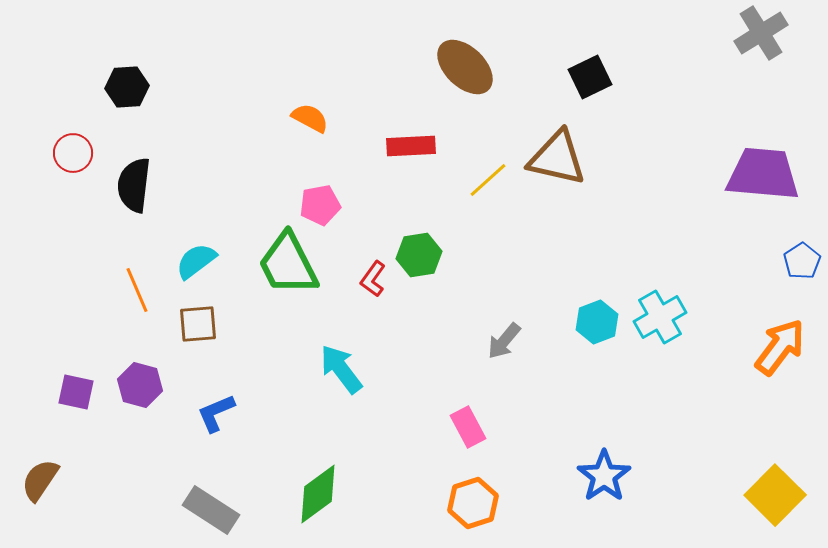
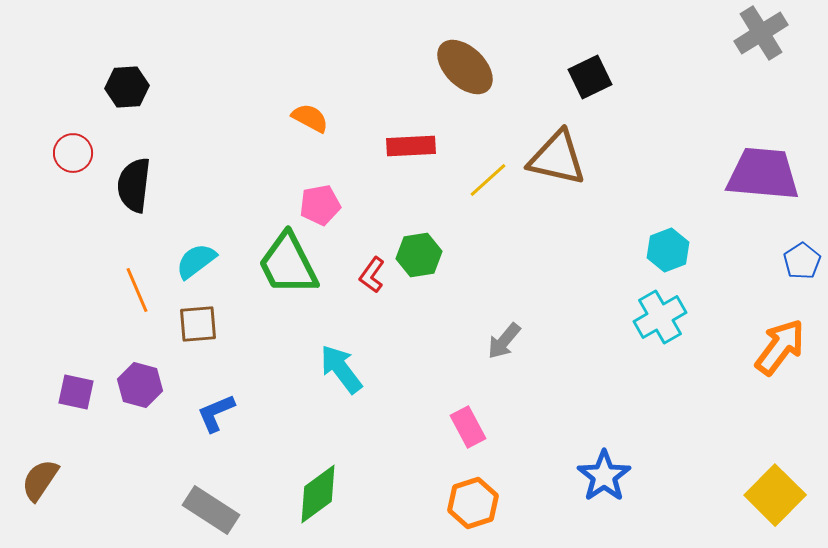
red L-shape: moved 1 px left, 4 px up
cyan hexagon: moved 71 px right, 72 px up
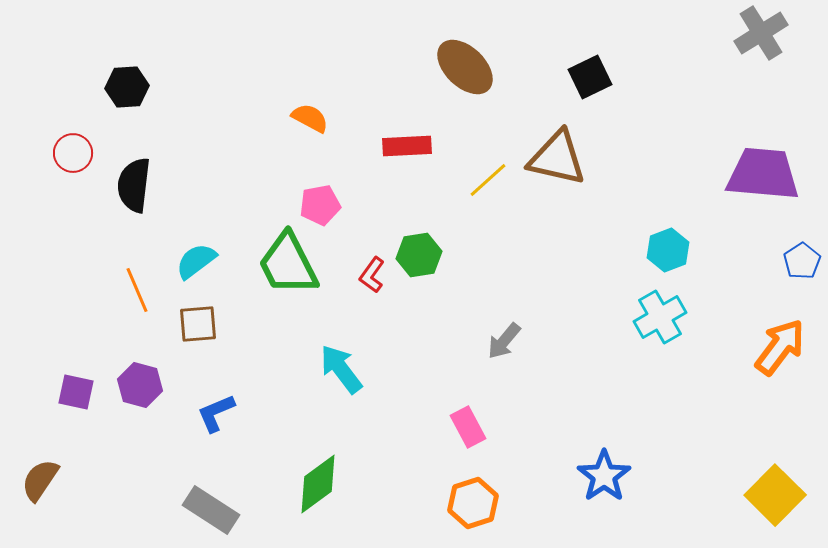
red rectangle: moved 4 px left
green diamond: moved 10 px up
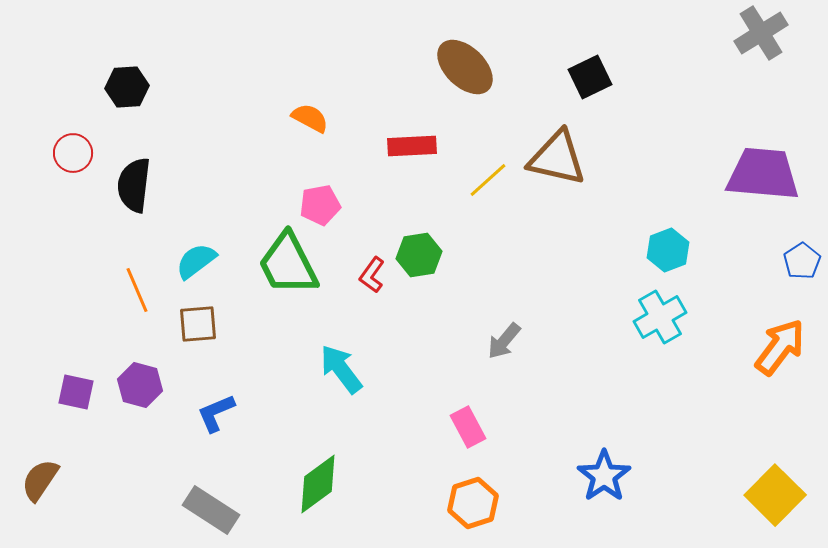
red rectangle: moved 5 px right
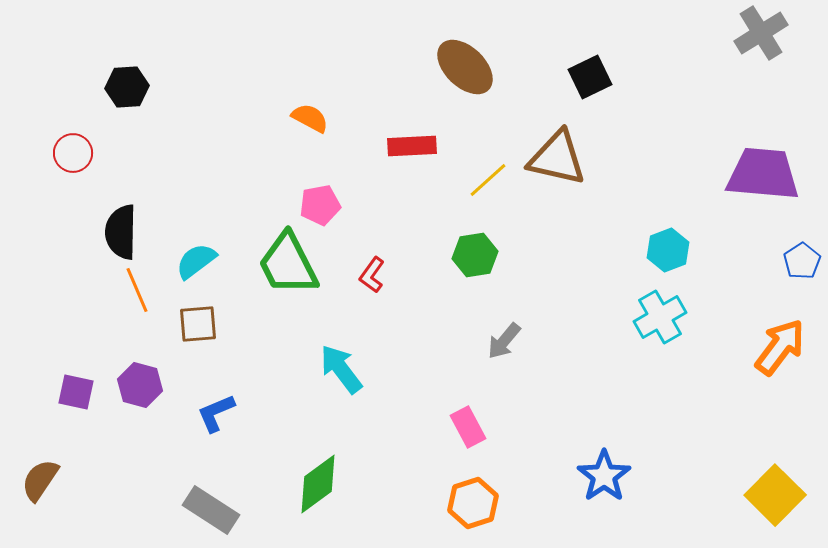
black semicircle: moved 13 px left, 47 px down; rotated 6 degrees counterclockwise
green hexagon: moved 56 px right
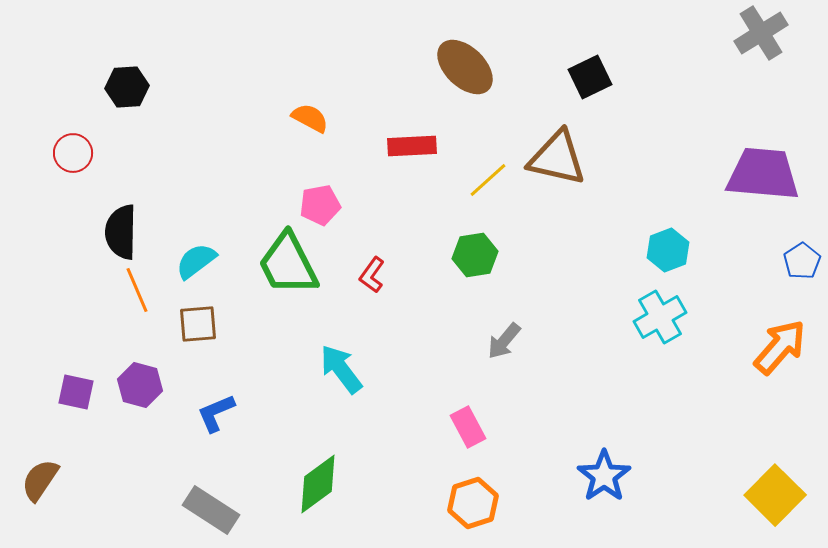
orange arrow: rotated 4 degrees clockwise
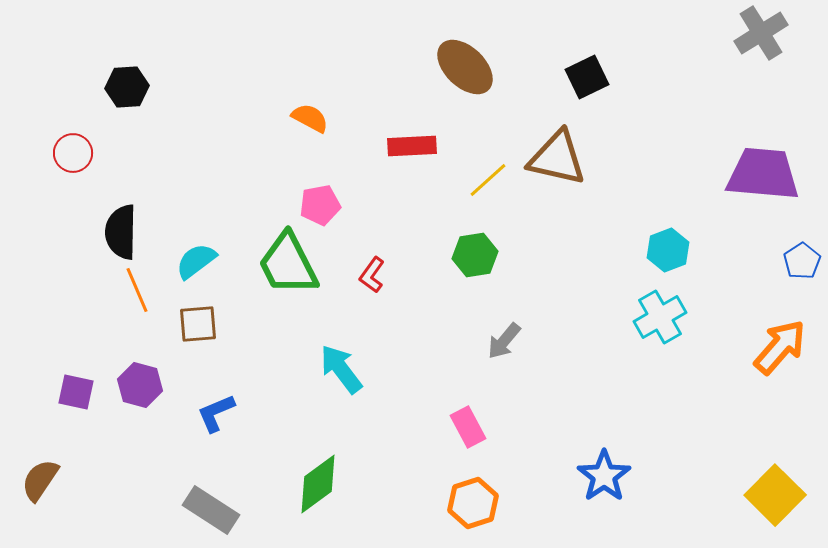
black square: moved 3 px left
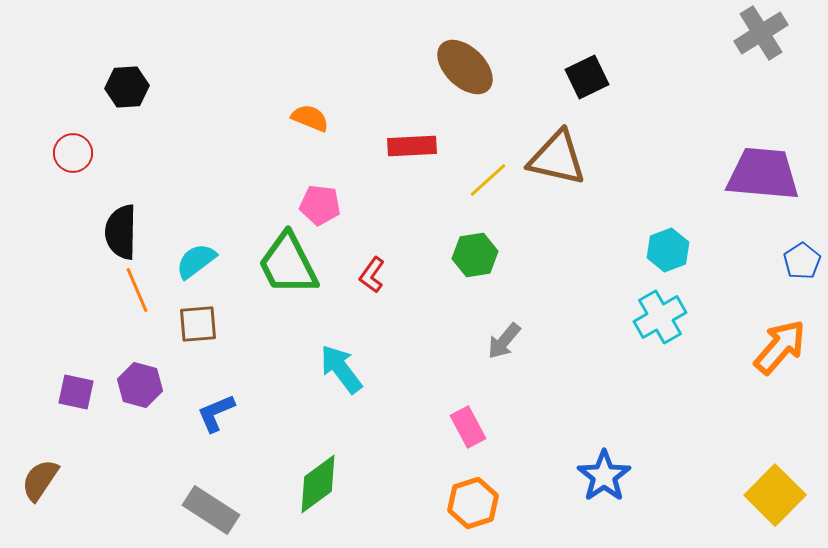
orange semicircle: rotated 6 degrees counterclockwise
pink pentagon: rotated 18 degrees clockwise
